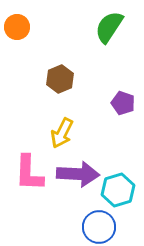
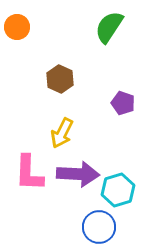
brown hexagon: rotated 12 degrees counterclockwise
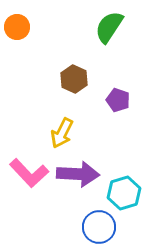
brown hexagon: moved 14 px right
purple pentagon: moved 5 px left, 3 px up
pink L-shape: rotated 45 degrees counterclockwise
cyan hexagon: moved 6 px right, 3 px down
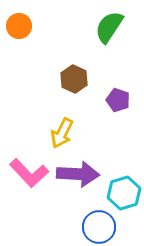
orange circle: moved 2 px right, 1 px up
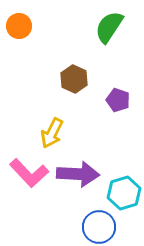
yellow arrow: moved 10 px left
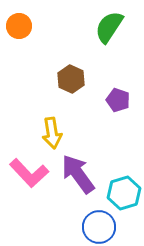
brown hexagon: moved 3 px left
yellow arrow: rotated 36 degrees counterclockwise
purple arrow: rotated 129 degrees counterclockwise
